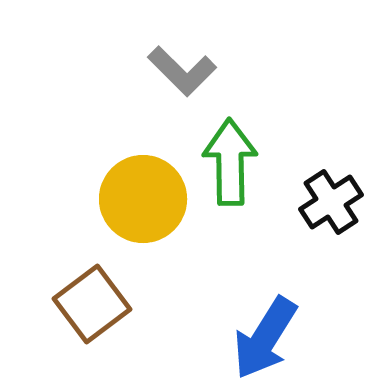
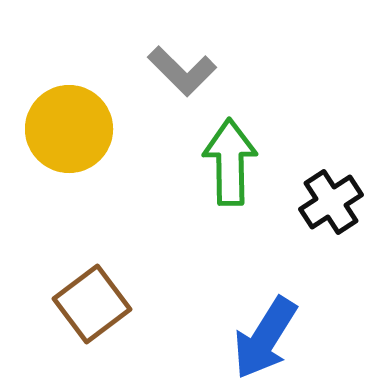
yellow circle: moved 74 px left, 70 px up
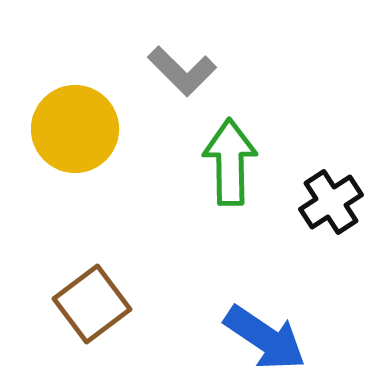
yellow circle: moved 6 px right
blue arrow: rotated 88 degrees counterclockwise
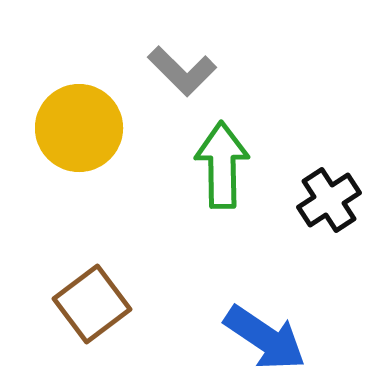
yellow circle: moved 4 px right, 1 px up
green arrow: moved 8 px left, 3 px down
black cross: moved 2 px left, 2 px up
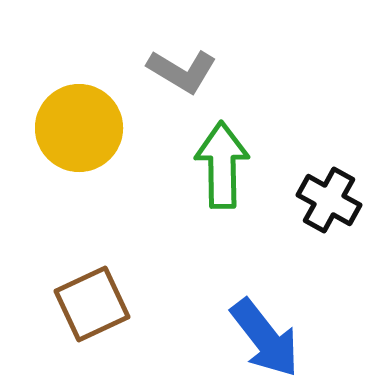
gray L-shape: rotated 14 degrees counterclockwise
black cross: rotated 28 degrees counterclockwise
brown square: rotated 12 degrees clockwise
blue arrow: rotated 18 degrees clockwise
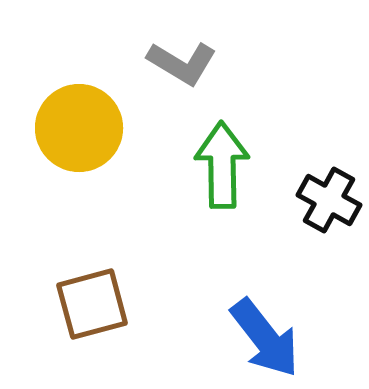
gray L-shape: moved 8 px up
brown square: rotated 10 degrees clockwise
